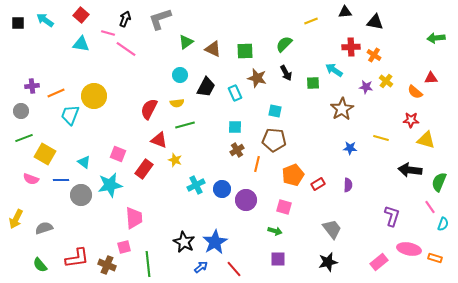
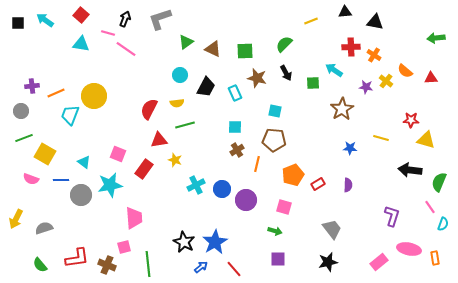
orange semicircle at (415, 92): moved 10 px left, 21 px up
red triangle at (159, 140): rotated 30 degrees counterclockwise
orange rectangle at (435, 258): rotated 64 degrees clockwise
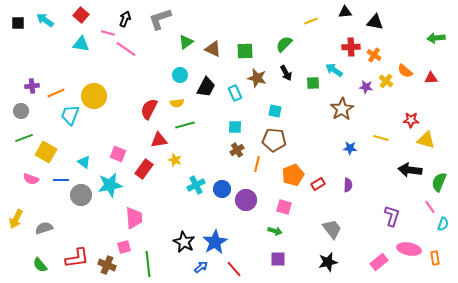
yellow square at (45, 154): moved 1 px right, 2 px up
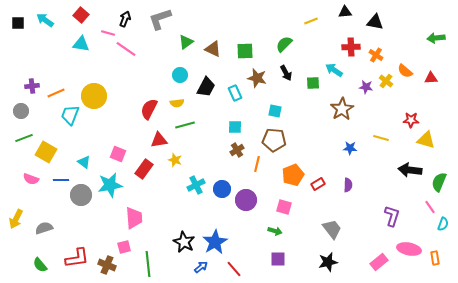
orange cross at (374, 55): moved 2 px right
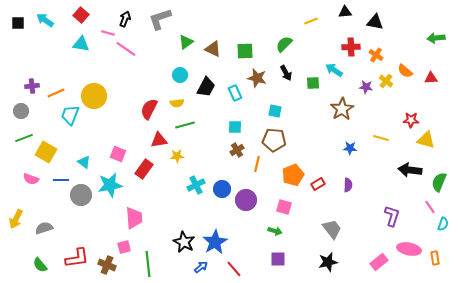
yellow star at (175, 160): moved 2 px right, 4 px up; rotated 24 degrees counterclockwise
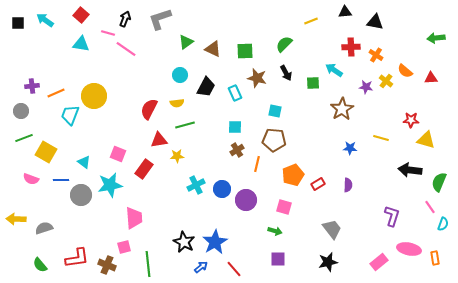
yellow arrow at (16, 219): rotated 66 degrees clockwise
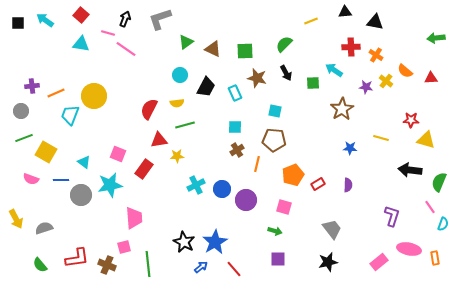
yellow arrow at (16, 219): rotated 120 degrees counterclockwise
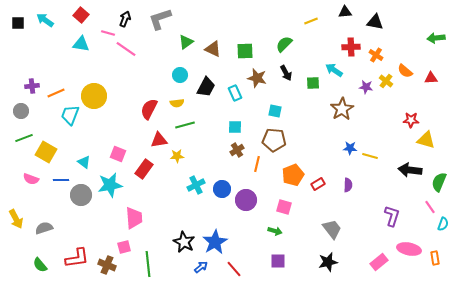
yellow line at (381, 138): moved 11 px left, 18 px down
purple square at (278, 259): moved 2 px down
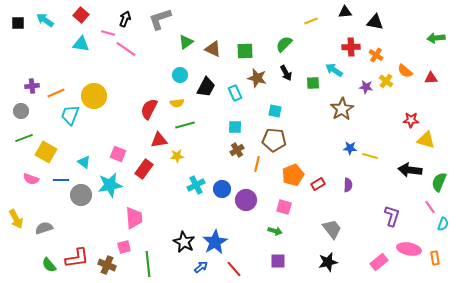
green semicircle at (40, 265): moved 9 px right
